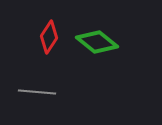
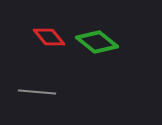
red diamond: rotated 72 degrees counterclockwise
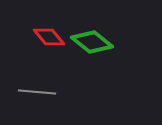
green diamond: moved 5 px left
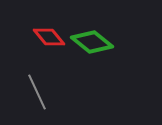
gray line: rotated 60 degrees clockwise
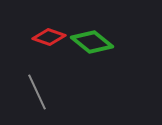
red diamond: rotated 32 degrees counterclockwise
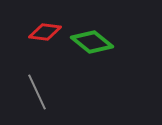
red diamond: moved 4 px left, 5 px up; rotated 12 degrees counterclockwise
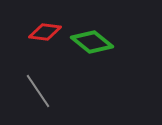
gray line: moved 1 px right, 1 px up; rotated 9 degrees counterclockwise
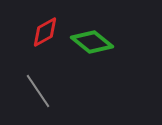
red diamond: rotated 36 degrees counterclockwise
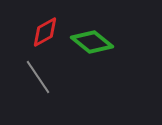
gray line: moved 14 px up
